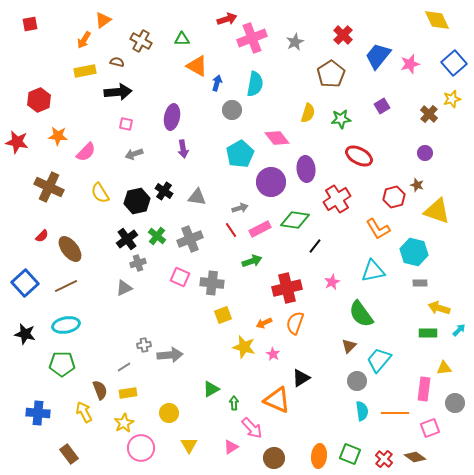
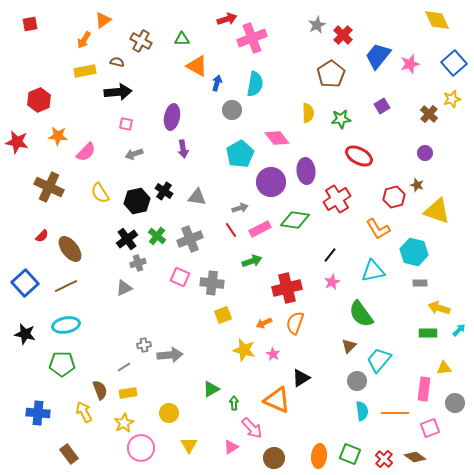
gray star at (295, 42): moved 22 px right, 17 px up
yellow semicircle at (308, 113): rotated 18 degrees counterclockwise
purple ellipse at (306, 169): moved 2 px down
black line at (315, 246): moved 15 px right, 9 px down
yellow star at (244, 347): moved 3 px down
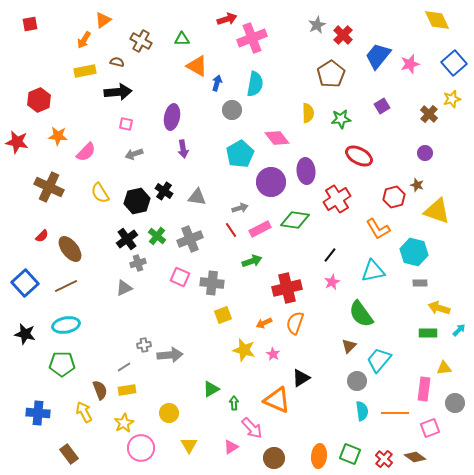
yellow rectangle at (128, 393): moved 1 px left, 3 px up
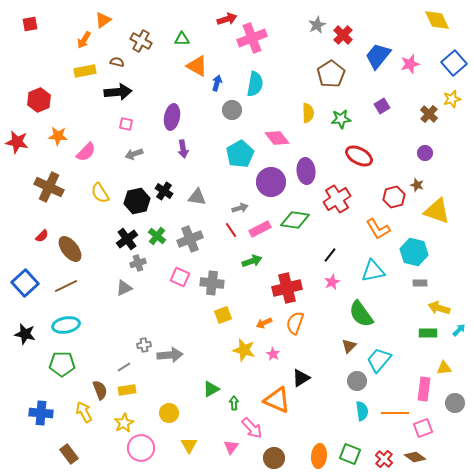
blue cross at (38, 413): moved 3 px right
pink square at (430, 428): moved 7 px left
pink triangle at (231, 447): rotated 21 degrees counterclockwise
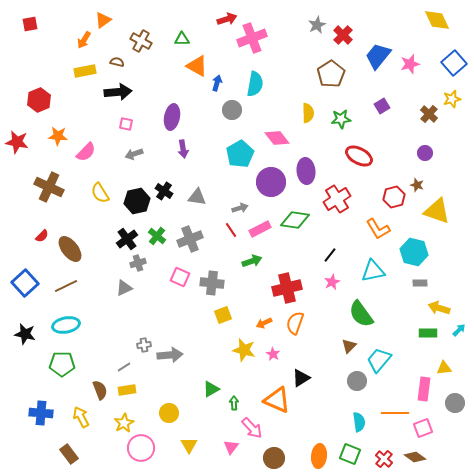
cyan semicircle at (362, 411): moved 3 px left, 11 px down
yellow arrow at (84, 412): moved 3 px left, 5 px down
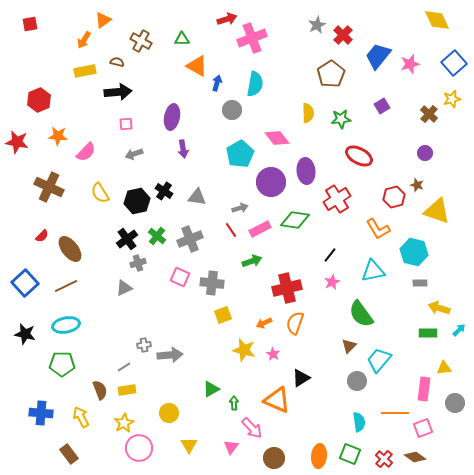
pink square at (126, 124): rotated 16 degrees counterclockwise
pink circle at (141, 448): moved 2 px left
